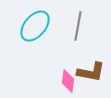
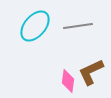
gray line: rotated 72 degrees clockwise
brown L-shape: rotated 144 degrees clockwise
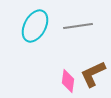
cyan ellipse: rotated 12 degrees counterclockwise
brown L-shape: moved 2 px right, 2 px down
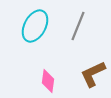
gray line: rotated 60 degrees counterclockwise
pink diamond: moved 20 px left
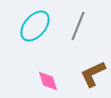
cyan ellipse: rotated 12 degrees clockwise
pink diamond: rotated 25 degrees counterclockwise
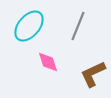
cyan ellipse: moved 6 px left
pink diamond: moved 19 px up
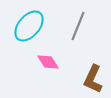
pink diamond: rotated 15 degrees counterclockwise
brown L-shape: moved 5 px down; rotated 40 degrees counterclockwise
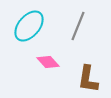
pink diamond: rotated 10 degrees counterclockwise
brown L-shape: moved 5 px left; rotated 16 degrees counterclockwise
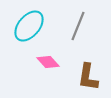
brown L-shape: moved 2 px up
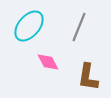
gray line: moved 1 px right, 1 px down
pink diamond: rotated 15 degrees clockwise
